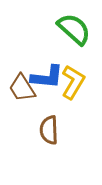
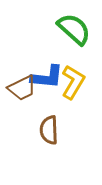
brown trapezoid: rotated 84 degrees counterclockwise
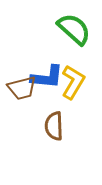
brown trapezoid: rotated 12 degrees clockwise
brown semicircle: moved 5 px right, 4 px up
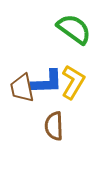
green semicircle: rotated 6 degrees counterclockwise
blue L-shape: moved 5 px down; rotated 8 degrees counterclockwise
brown trapezoid: rotated 92 degrees clockwise
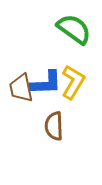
blue L-shape: moved 1 px left, 1 px down
brown trapezoid: moved 1 px left
